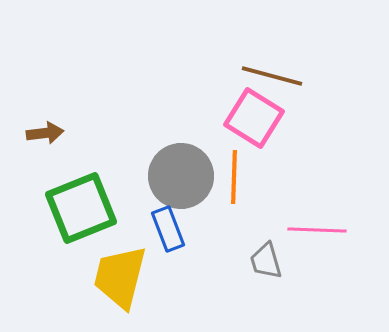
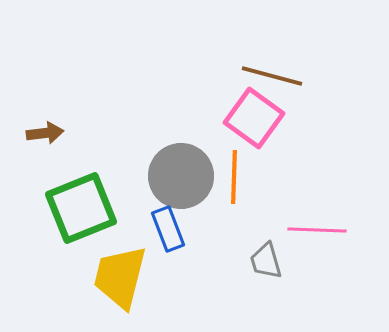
pink square: rotated 4 degrees clockwise
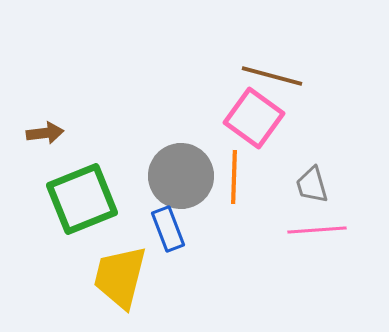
green square: moved 1 px right, 9 px up
pink line: rotated 6 degrees counterclockwise
gray trapezoid: moved 46 px right, 76 px up
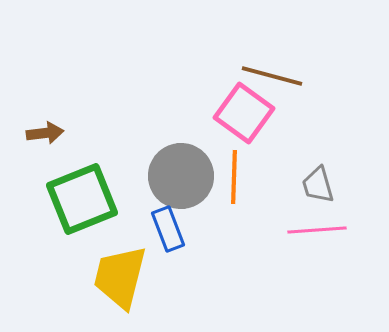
pink square: moved 10 px left, 5 px up
gray trapezoid: moved 6 px right
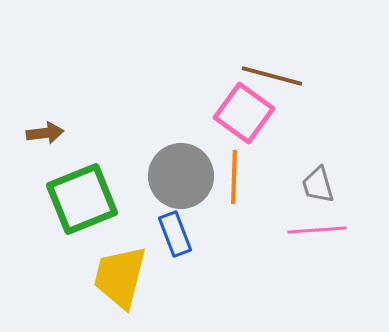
blue rectangle: moved 7 px right, 5 px down
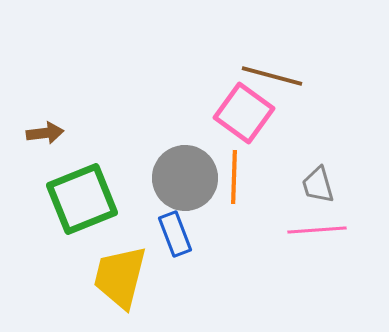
gray circle: moved 4 px right, 2 px down
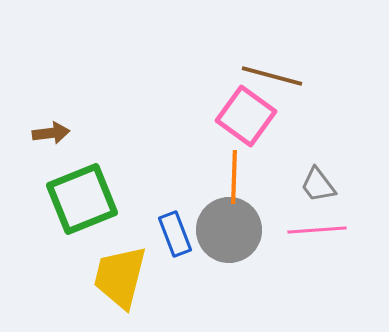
pink square: moved 2 px right, 3 px down
brown arrow: moved 6 px right
gray circle: moved 44 px right, 52 px down
gray trapezoid: rotated 21 degrees counterclockwise
